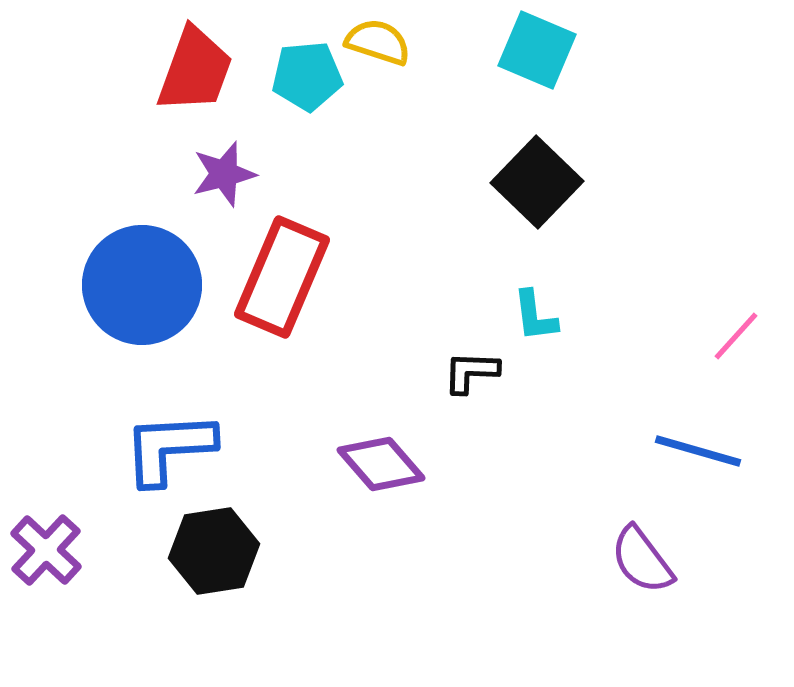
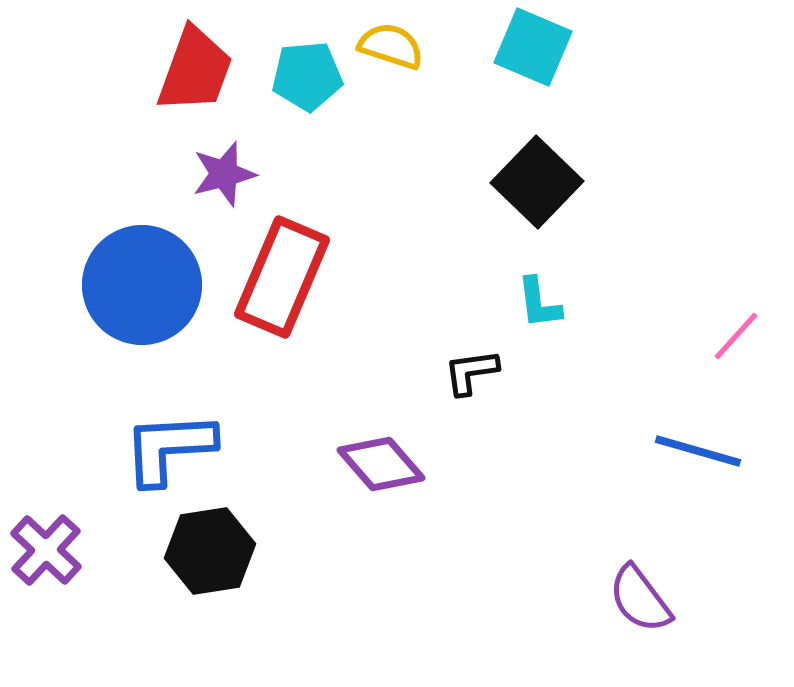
yellow semicircle: moved 13 px right, 4 px down
cyan square: moved 4 px left, 3 px up
cyan L-shape: moved 4 px right, 13 px up
black L-shape: rotated 10 degrees counterclockwise
black hexagon: moved 4 px left
purple semicircle: moved 2 px left, 39 px down
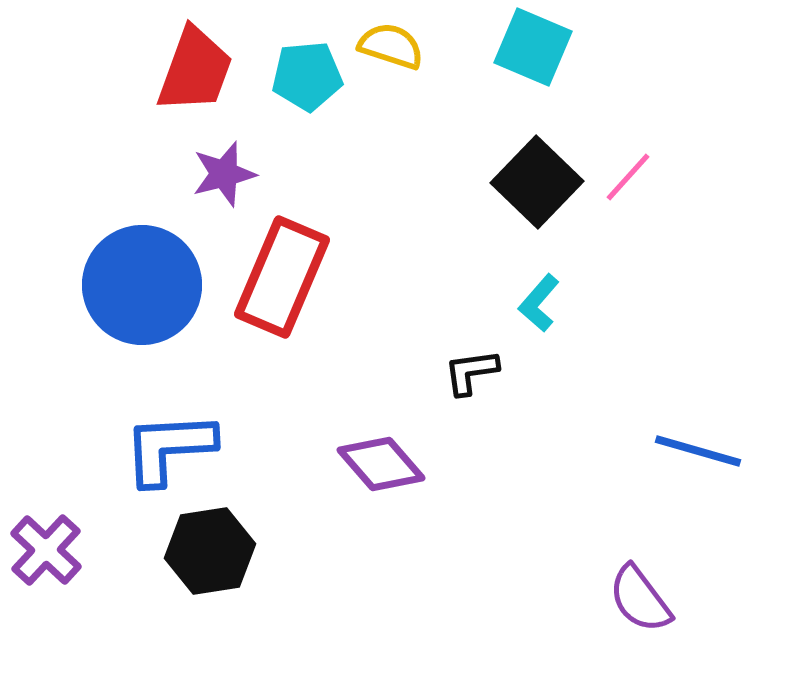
cyan L-shape: rotated 48 degrees clockwise
pink line: moved 108 px left, 159 px up
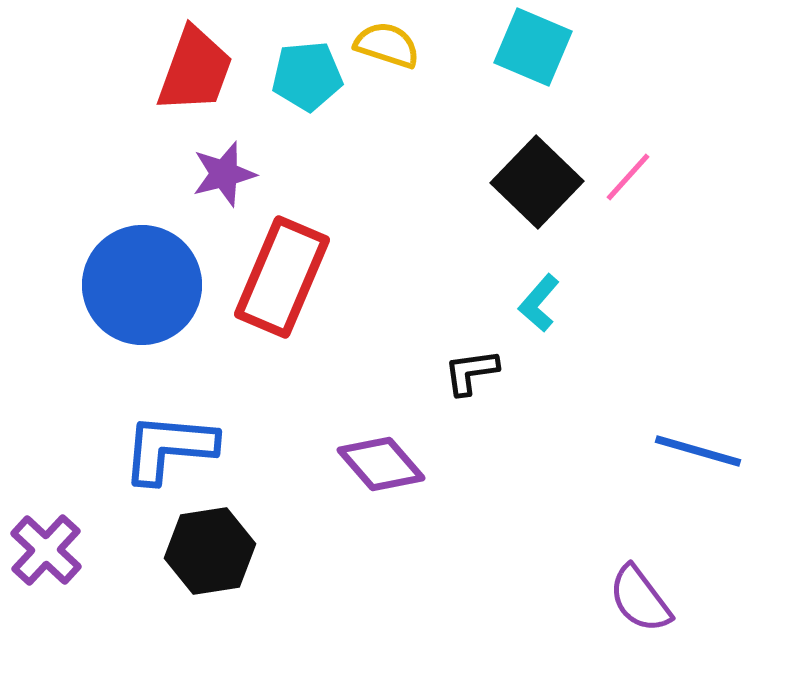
yellow semicircle: moved 4 px left, 1 px up
blue L-shape: rotated 8 degrees clockwise
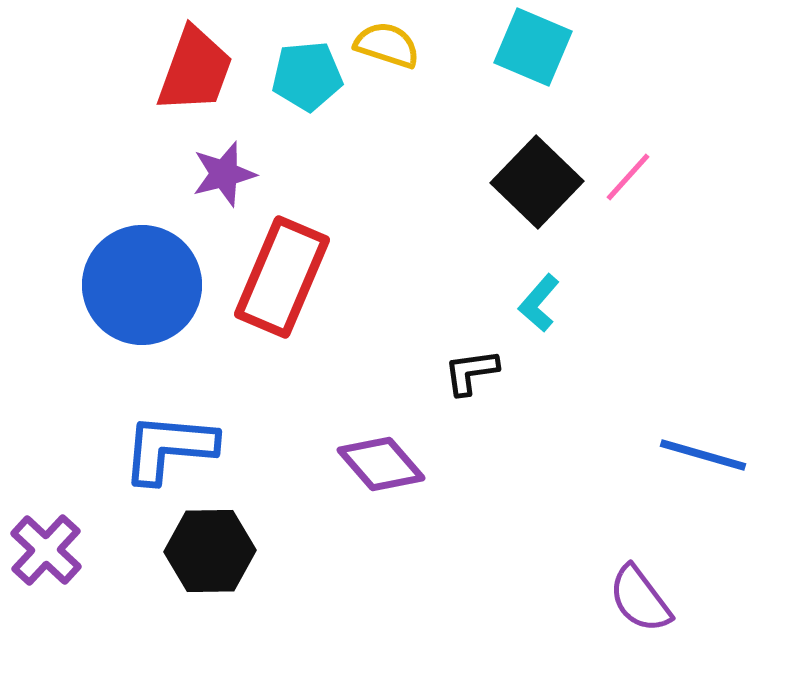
blue line: moved 5 px right, 4 px down
black hexagon: rotated 8 degrees clockwise
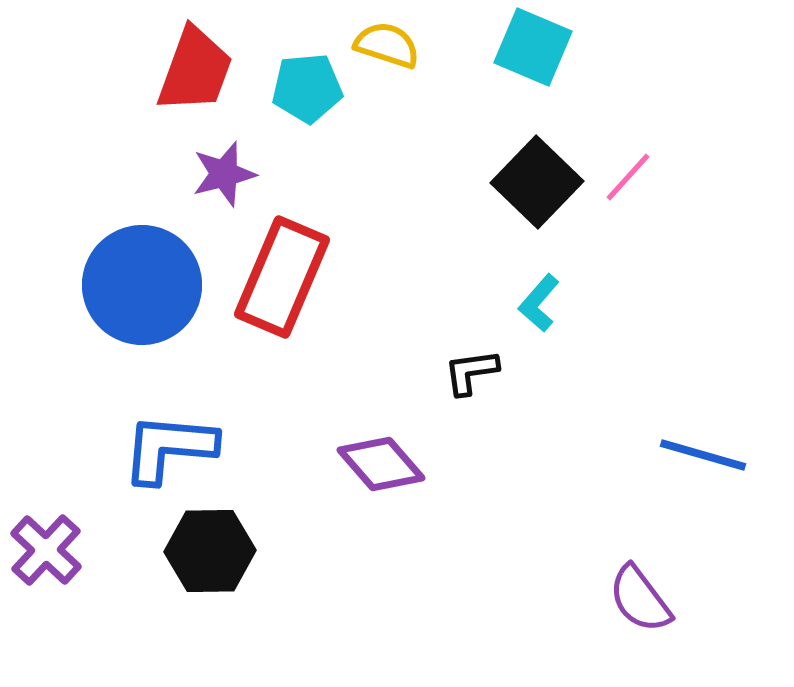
cyan pentagon: moved 12 px down
